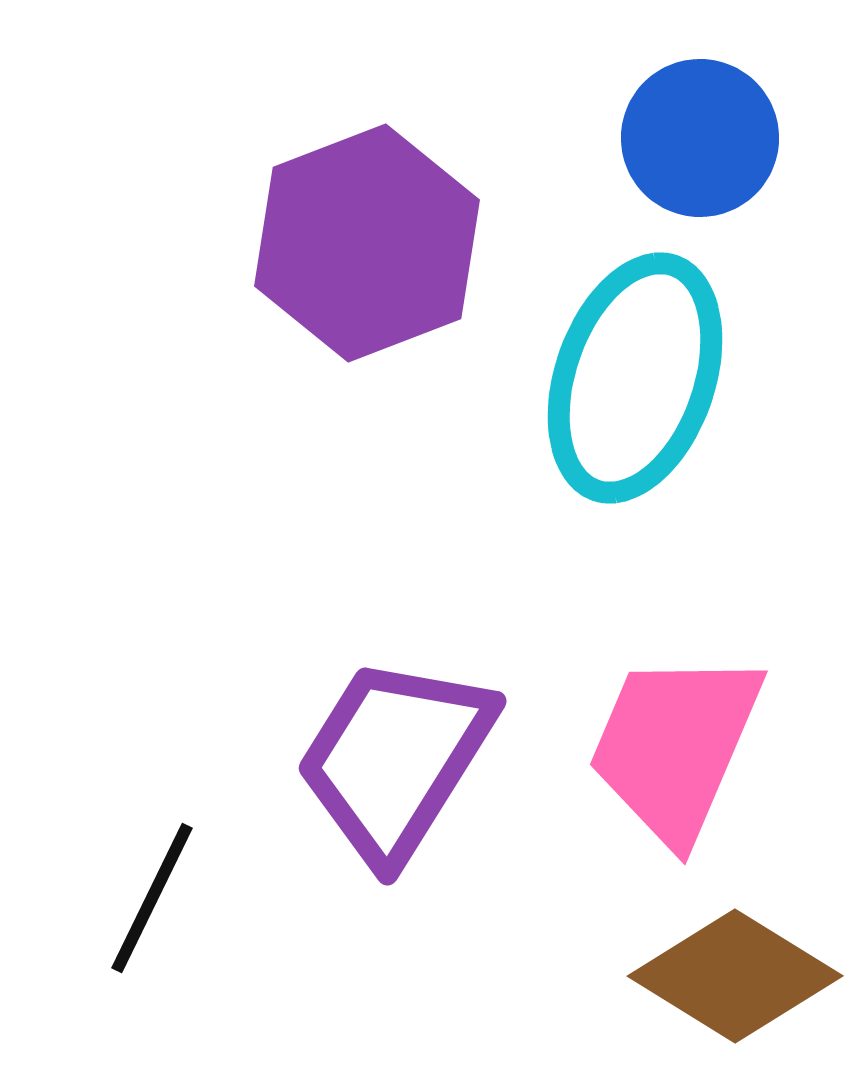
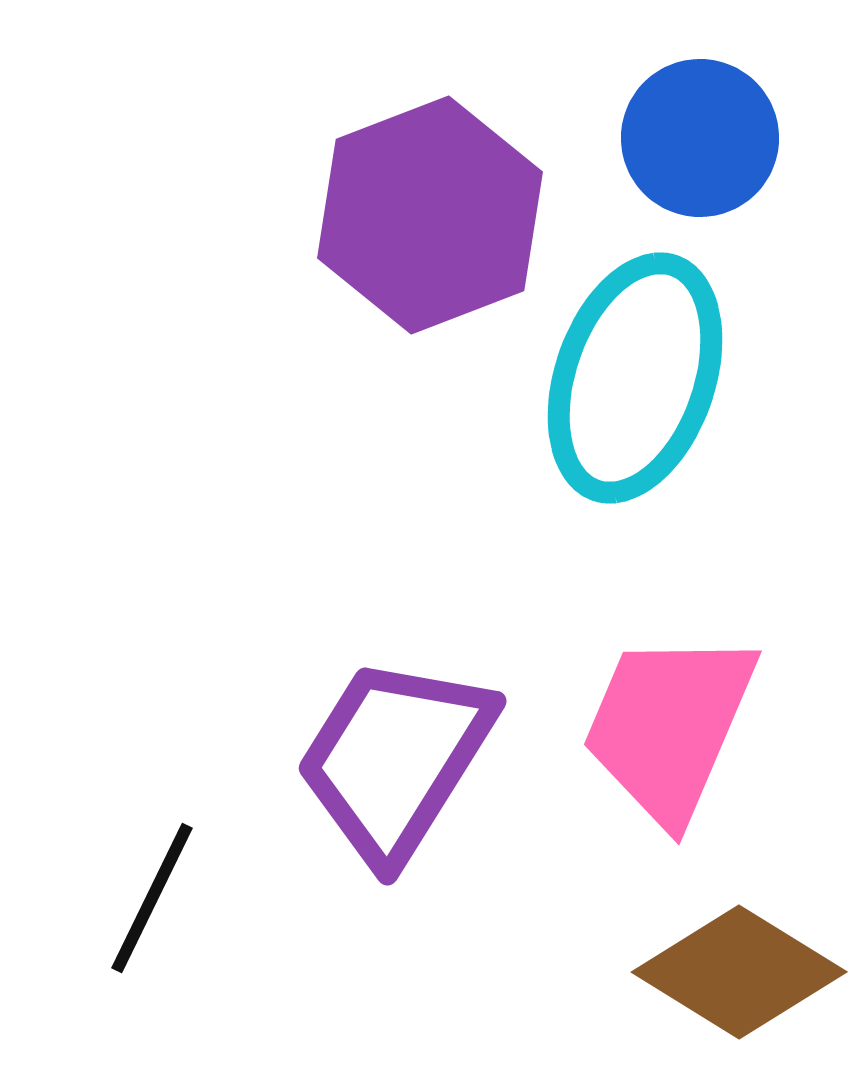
purple hexagon: moved 63 px right, 28 px up
pink trapezoid: moved 6 px left, 20 px up
brown diamond: moved 4 px right, 4 px up
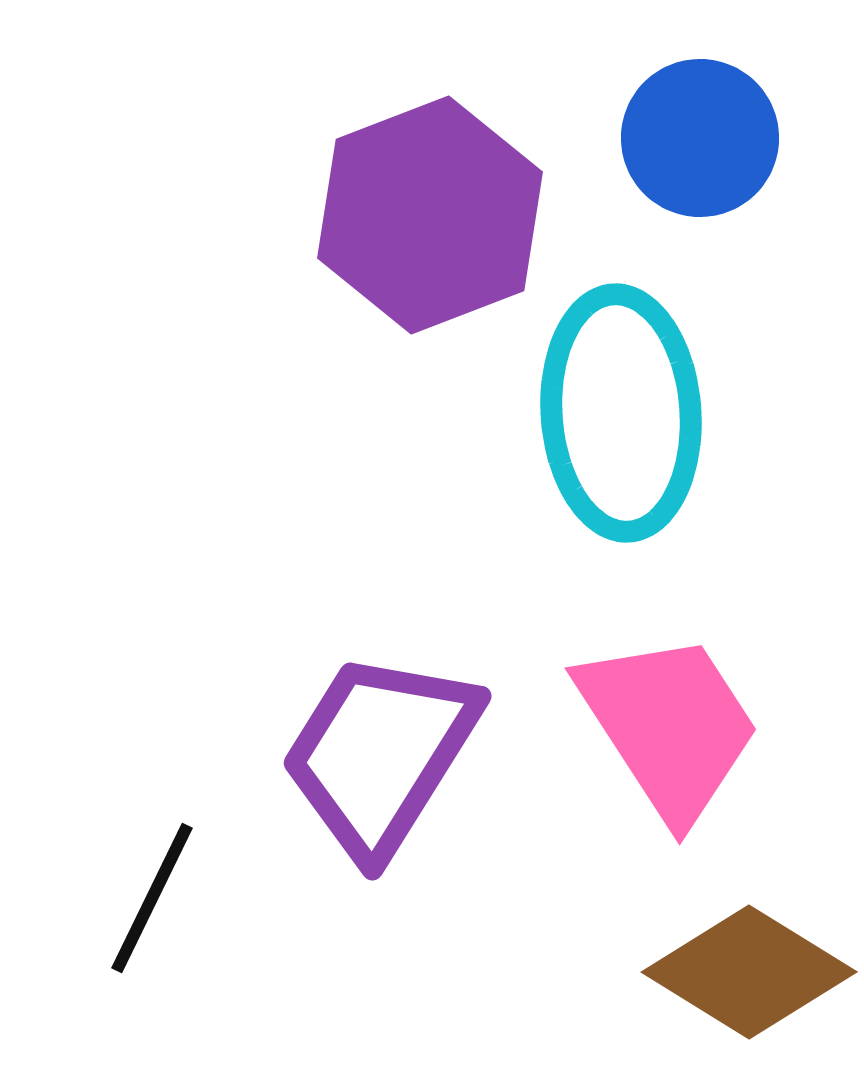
cyan ellipse: moved 14 px left, 35 px down; rotated 23 degrees counterclockwise
pink trapezoid: rotated 124 degrees clockwise
purple trapezoid: moved 15 px left, 5 px up
brown diamond: moved 10 px right
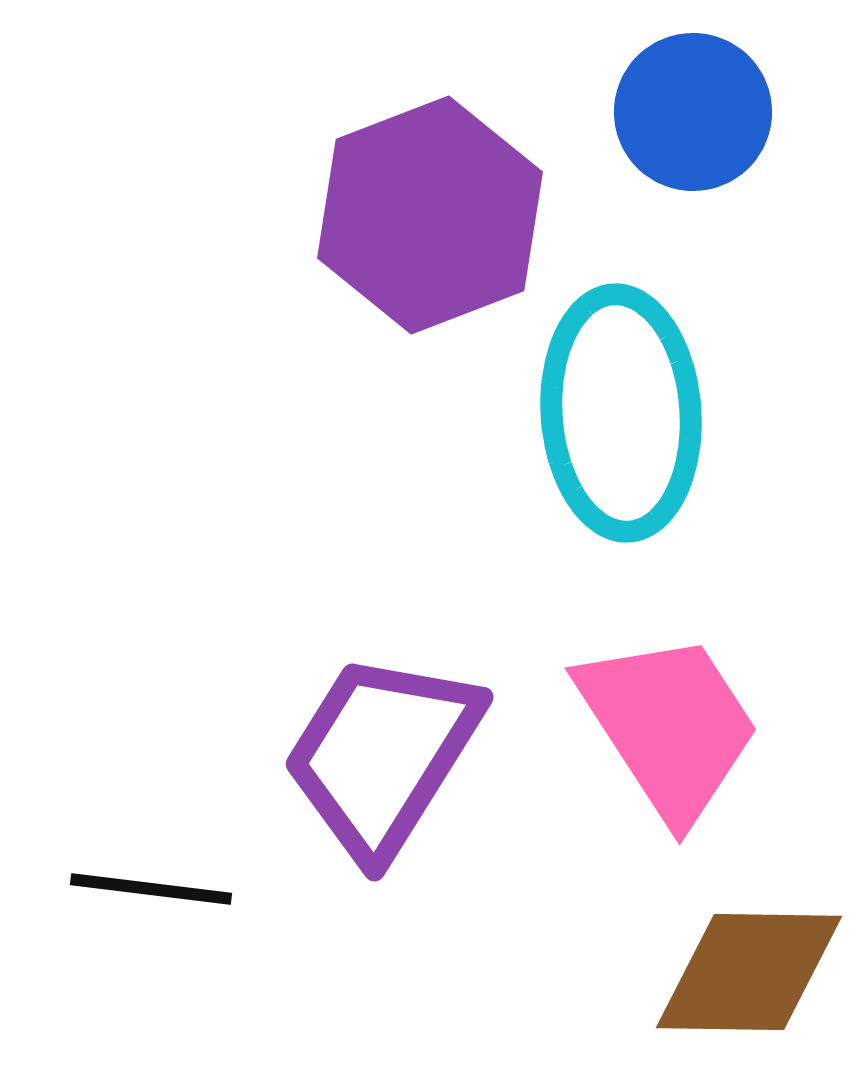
blue circle: moved 7 px left, 26 px up
purple trapezoid: moved 2 px right, 1 px down
black line: moved 1 px left, 9 px up; rotated 71 degrees clockwise
brown diamond: rotated 31 degrees counterclockwise
